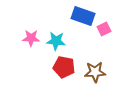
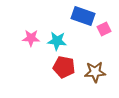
cyan star: moved 1 px right
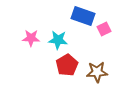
cyan star: moved 1 px right, 1 px up
red pentagon: moved 3 px right, 2 px up; rotated 30 degrees clockwise
brown star: moved 2 px right
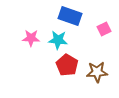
blue rectangle: moved 13 px left
red pentagon: rotated 10 degrees counterclockwise
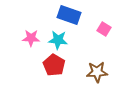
blue rectangle: moved 1 px left, 1 px up
pink square: rotated 32 degrees counterclockwise
red pentagon: moved 13 px left
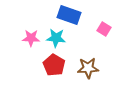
cyan star: moved 2 px left, 2 px up
brown star: moved 9 px left, 4 px up
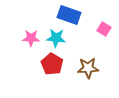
red pentagon: moved 2 px left, 1 px up
